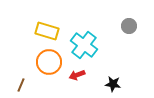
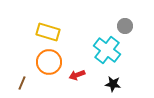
gray circle: moved 4 px left
yellow rectangle: moved 1 px right, 1 px down
cyan cross: moved 23 px right, 5 px down
brown line: moved 1 px right, 2 px up
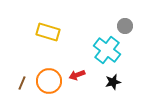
orange circle: moved 19 px down
black star: moved 2 px up; rotated 21 degrees counterclockwise
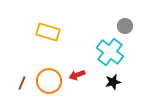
cyan cross: moved 3 px right, 2 px down
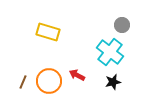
gray circle: moved 3 px left, 1 px up
red arrow: rotated 49 degrees clockwise
brown line: moved 1 px right, 1 px up
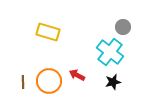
gray circle: moved 1 px right, 2 px down
brown line: rotated 24 degrees counterclockwise
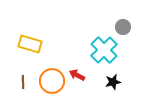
yellow rectangle: moved 18 px left, 12 px down
cyan cross: moved 6 px left, 2 px up; rotated 8 degrees clockwise
orange circle: moved 3 px right
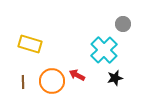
gray circle: moved 3 px up
black star: moved 2 px right, 4 px up
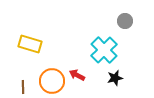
gray circle: moved 2 px right, 3 px up
brown line: moved 5 px down
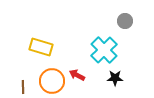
yellow rectangle: moved 11 px right, 3 px down
black star: rotated 14 degrees clockwise
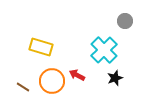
black star: rotated 21 degrees counterclockwise
brown line: rotated 56 degrees counterclockwise
